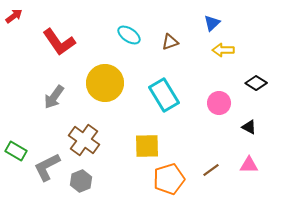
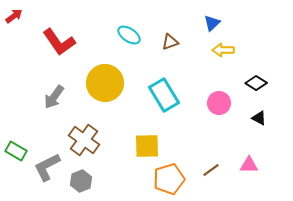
black triangle: moved 10 px right, 9 px up
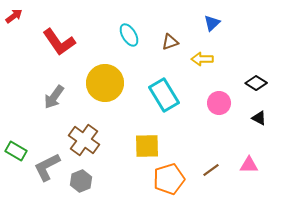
cyan ellipse: rotated 25 degrees clockwise
yellow arrow: moved 21 px left, 9 px down
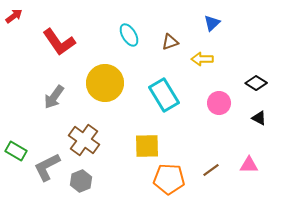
orange pentagon: rotated 20 degrees clockwise
